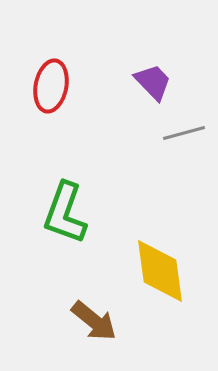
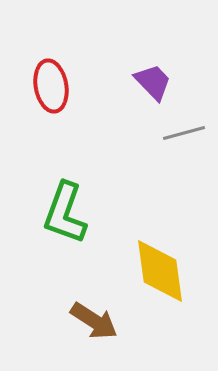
red ellipse: rotated 21 degrees counterclockwise
brown arrow: rotated 6 degrees counterclockwise
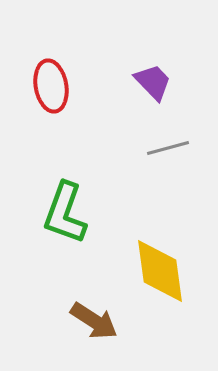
gray line: moved 16 px left, 15 px down
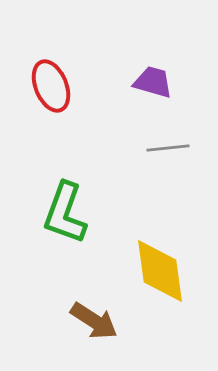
purple trapezoid: rotated 30 degrees counterclockwise
red ellipse: rotated 12 degrees counterclockwise
gray line: rotated 9 degrees clockwise
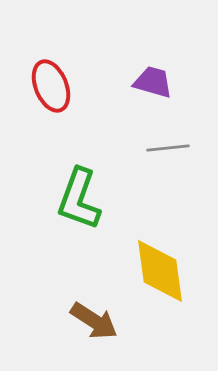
green L-shape: moved 14 px right, 14 px up
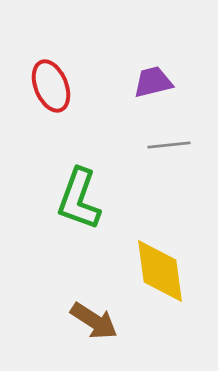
purple trapezoid: rotated 30 degrees counterclockwise
gray line: moved 1 px right, 3 px up
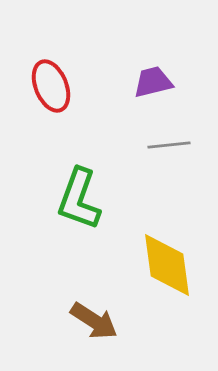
yellow diamond: moved 7 px right, 6 px up
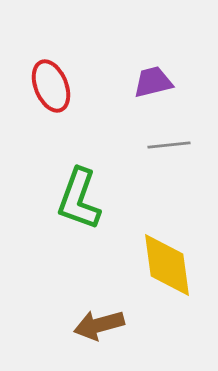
brown arrow: moved 5 px right, 4 px down; rotated 132 degrees clockwise
